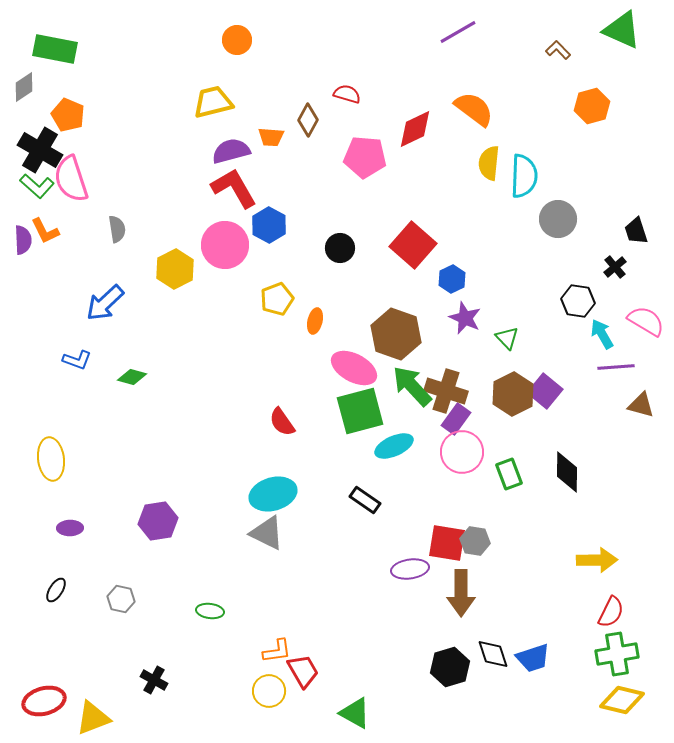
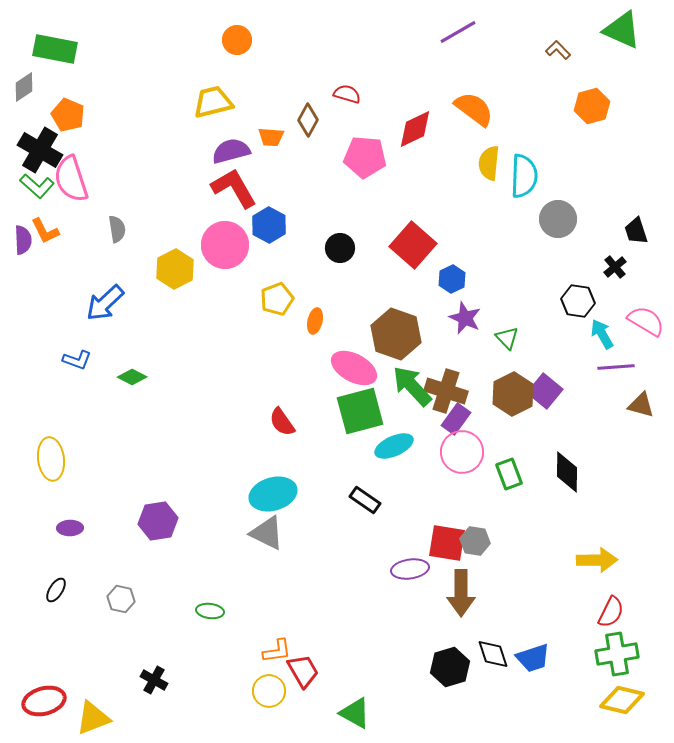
green diamond at (132, 377): rotated 12 degrees clockwise
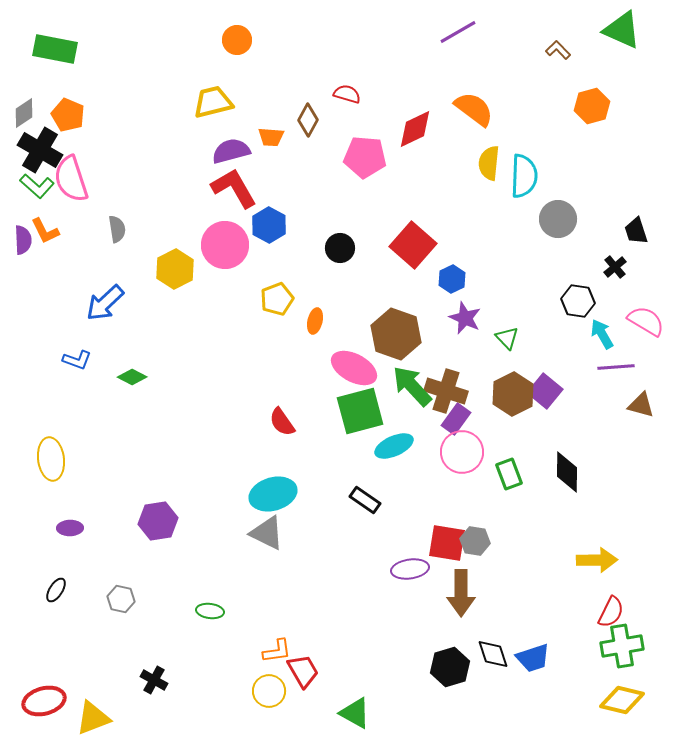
gray diamond at (24, 87): moved 26 px down
green cross at (617, 654): moved 5 px right, 8 px up
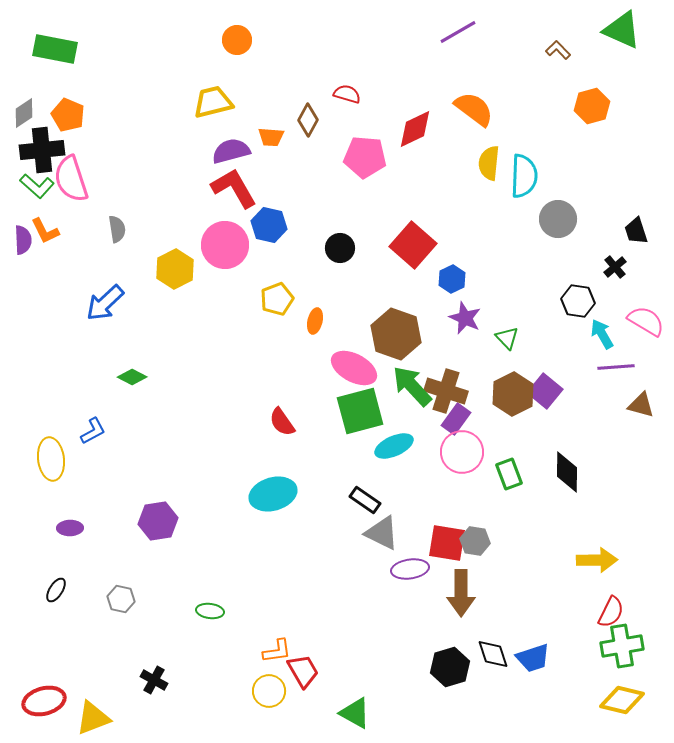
black cross at (40, 150): moved 2 px right; rotated 36 degrees counterclockwise
blue hexagon at (269, 225): rotated 16 degrees counterclockwise
blue L-shape at (77, 360): moved 16 px right, 71 px down; rotated 48 degrees counterclockwise
gray triangle at (267, 533): moved 115 px right
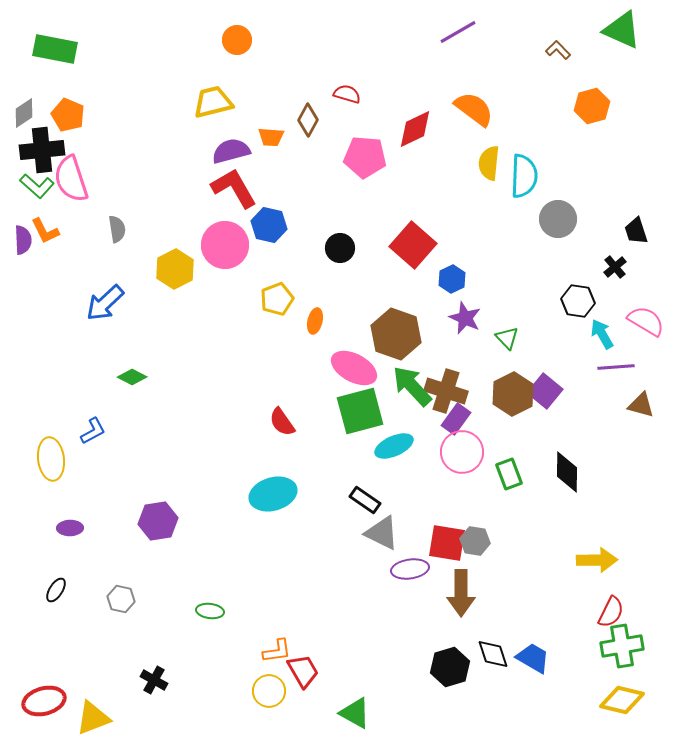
blue trapezoid at (533, 658): rotated 132 degrees counterclockwise
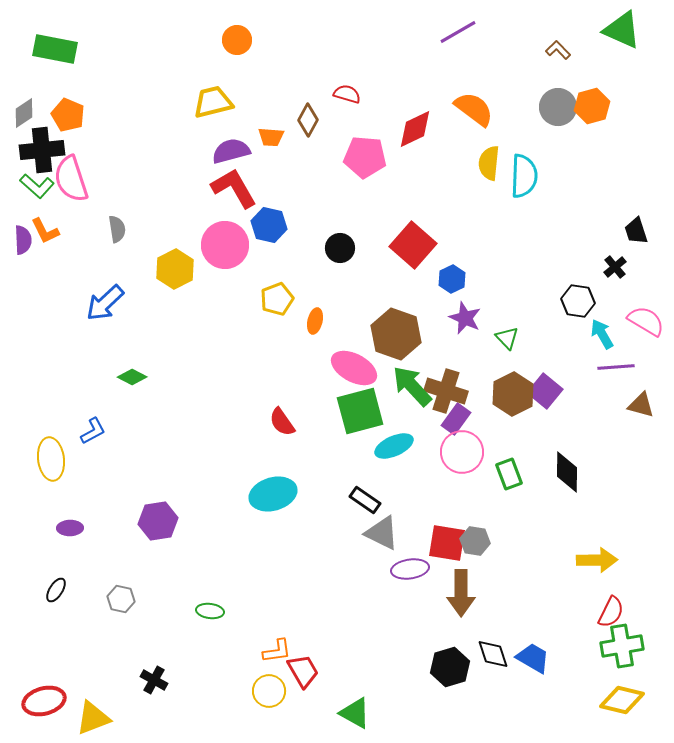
gray circle at (558, 219): moved 112 px up
